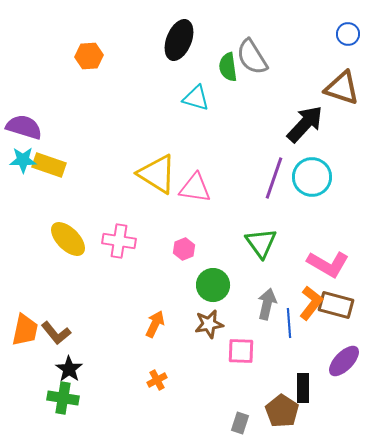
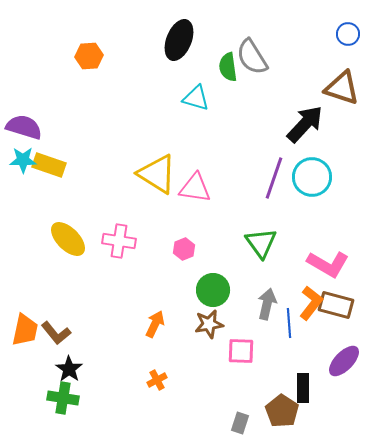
green circle: moved 5 px down
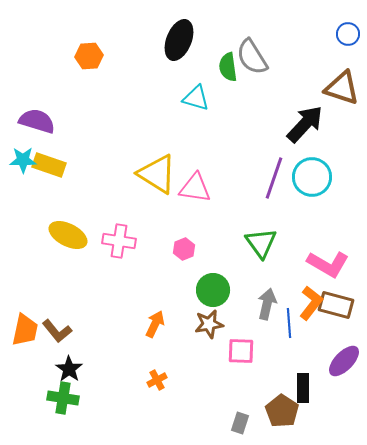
purple semicircle: moved 13 px right, 6 px up
yellow ellipse: moved 4 px up; rotated 18 degrees counterclockwise
brown L-shape: moved 1 px right, 2 px up
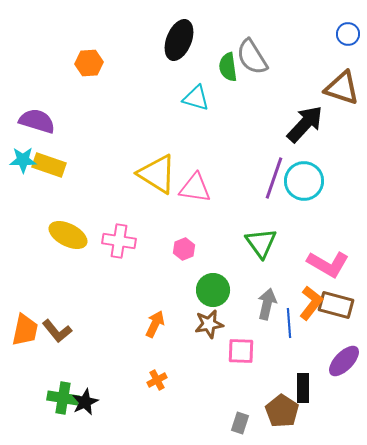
orange hexagon: moved 7 px down
cyan circle: moved 8 px left, 4 px down
black star: moved 16 px right, 33 px down; rotated 12 degrees clockwise
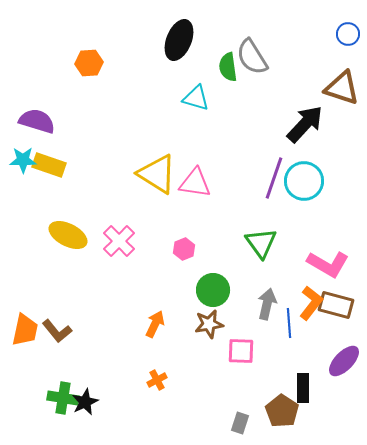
pink triangle: moved 5 px up
pink cross: rotated 36 degrees clockwise
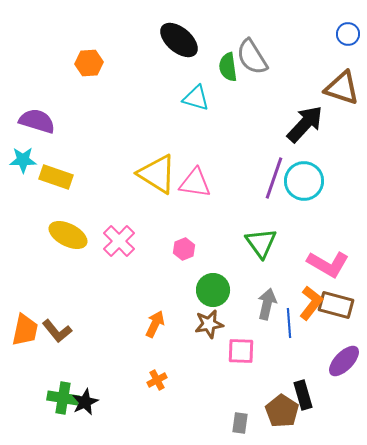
black ellipse: rotated 72 degrees counterclockwise
yellow rectangle: moved 7 px right, 12 px down
black rectangle: moved 7 px down; rotated 16 degrees counterclockwise
gray rectangle: rotated 10 degrees counterclockwise
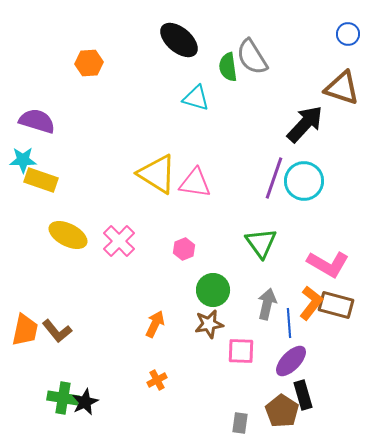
yellow rectangle: moved 15 px left, 3 px down
purple ellipse: moved 53 px left
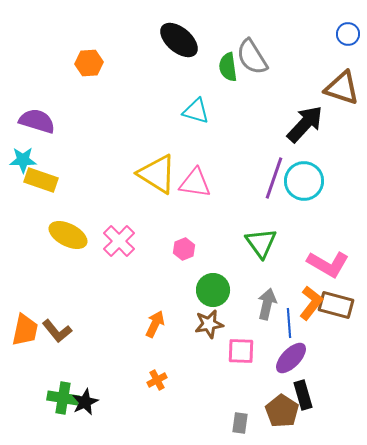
cyan triangle: moved 13 px down
purple ellipse: moved 3 px up
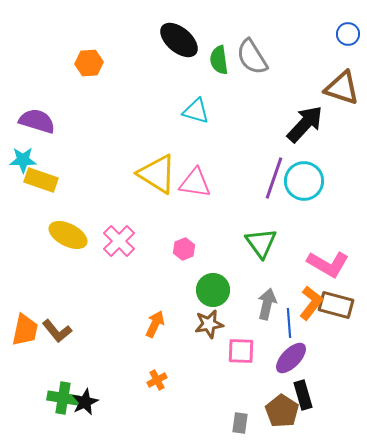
green semicircle: moved 9 px left, 7 px up
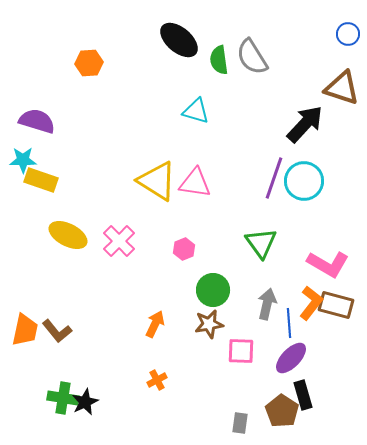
yellow triangle: moved 7 px down
